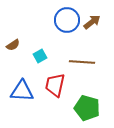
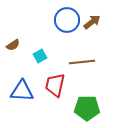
brown line: rotated 10 degrees counterclockwise
green pentagon: rotated 15 degrees counterclockwise
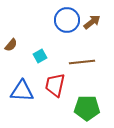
brown semicircle: moved 2 px left; rotated 16 degrees counterclockwise
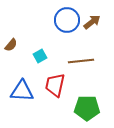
brown line: moved 1 px left, 1 px up
